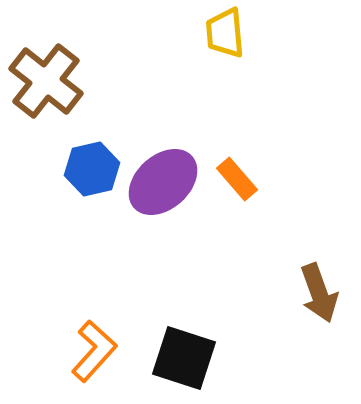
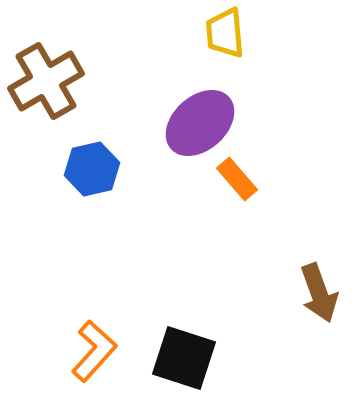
brown cross: rotated 22 degrees clockwise
purple ellipse: moved 37 px right, 59 px up
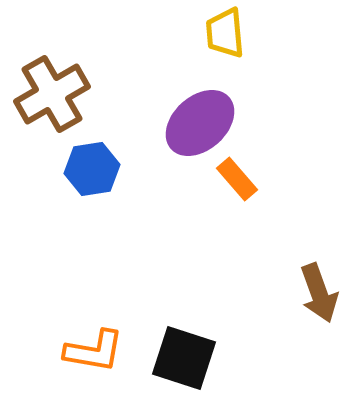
brown cross: moved 6 px right, 13 px down
blue hexagon: rotated 4 degrees clockwise
orange L-shape: rotated 58 degrees clockwise
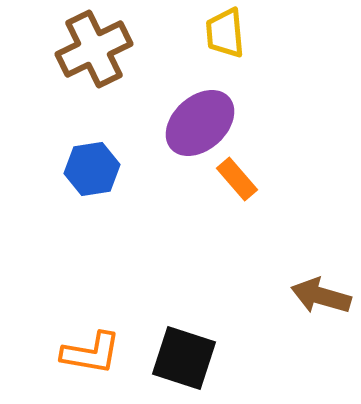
brown cross: moved 42 px right, 45 px up; rotated 4 degrees clockwise
brown arrow: moved 2 px right, 3 px down; rotated 126 degrees clockwise
orange L-shape: moved 3 px left, 2 px down
